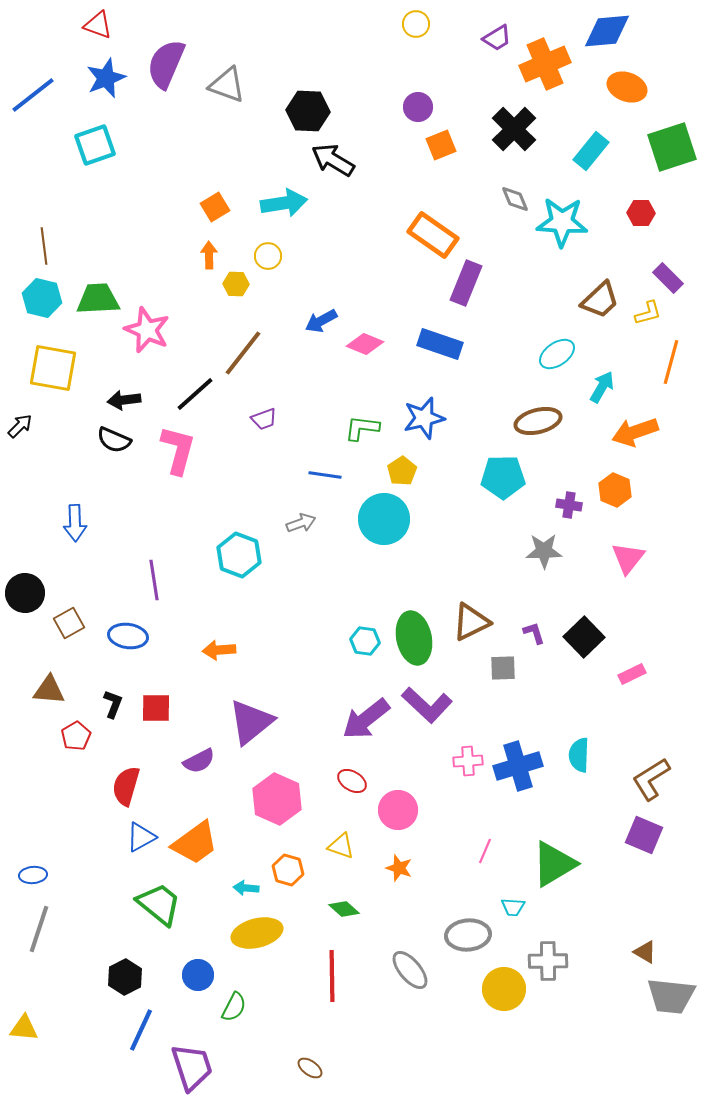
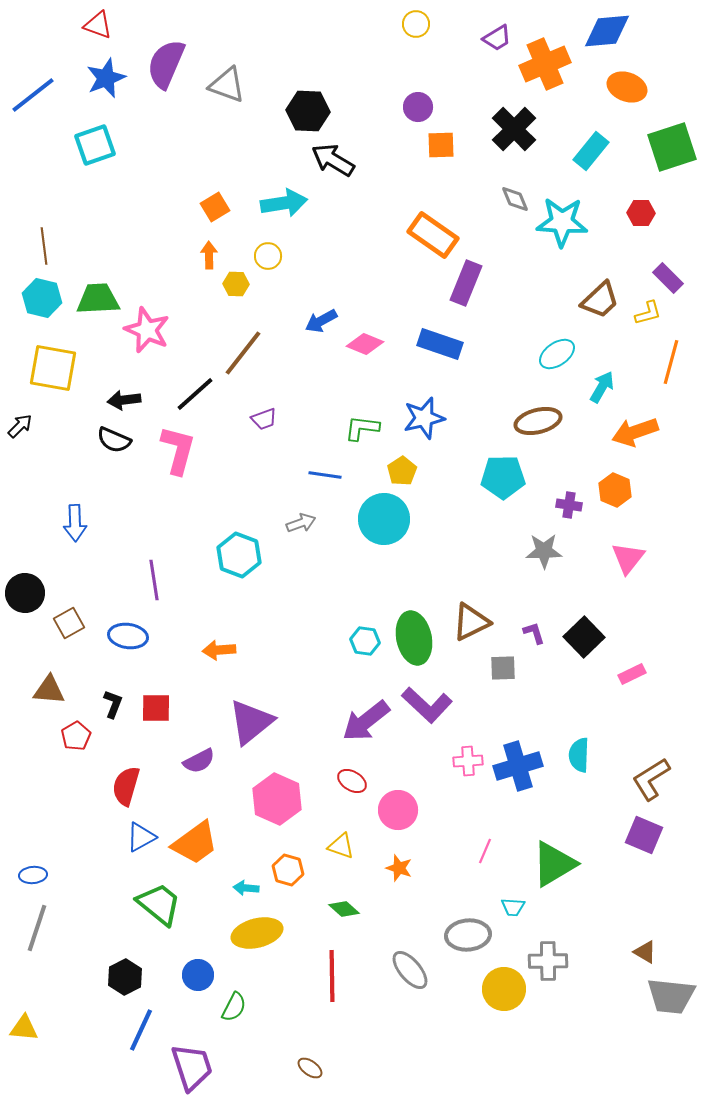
orange square at (441, 145): rotated 20 degrees clockwise
purple arrow at (366, 719): moved 2 px down
gray line at (39, 929): moved 2 px left, 1 px up
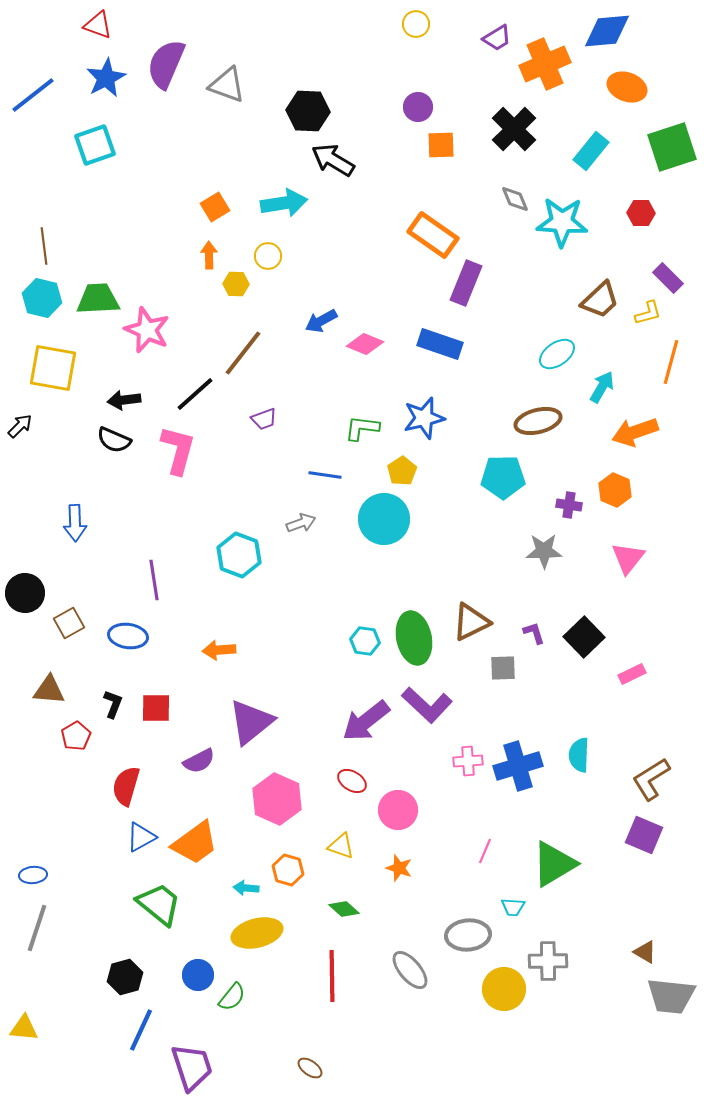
blue star at (106, 78): rotated 6 degrees counterclockwise
black hexagon at (125, 977): rotated 12 degrees clockwise
green semicircle at (234, 1007): moved 2 px left, 10 px up; rotated 12 degrees clockwise
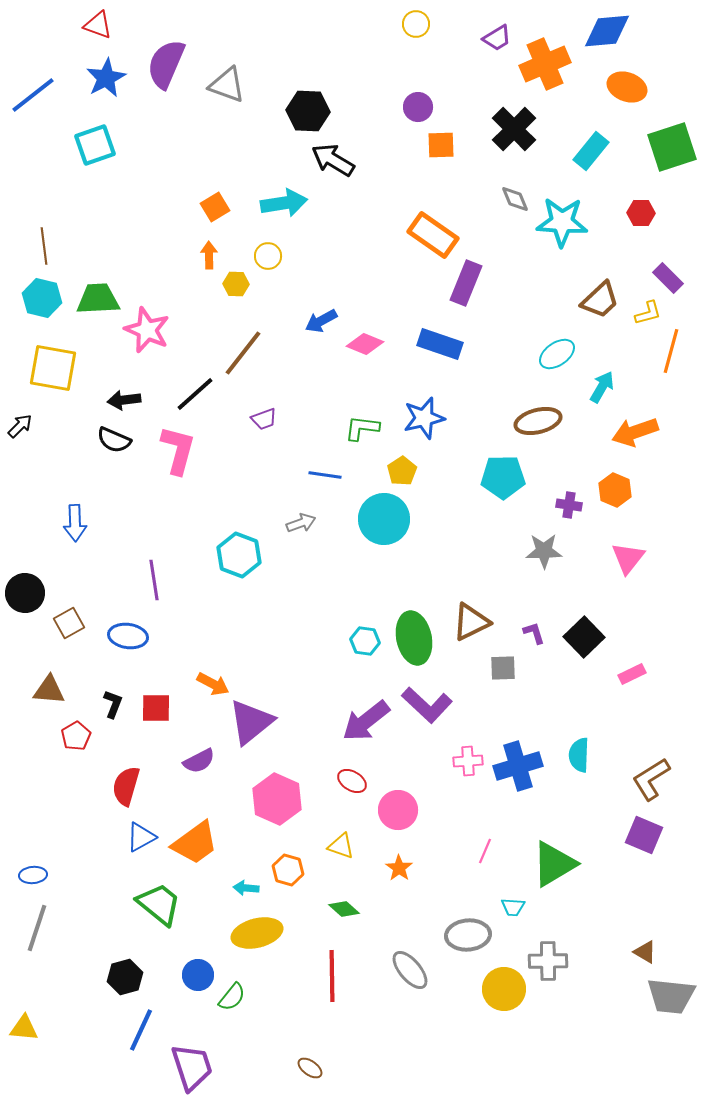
orange line at (671, 362): moved 11 px up
orange arrow at (219, 650): moved 6 px left, 34 px down; rotated 148 degrees counterclockwise
orange star at (399, 868): rotated 16 degrees clockwise
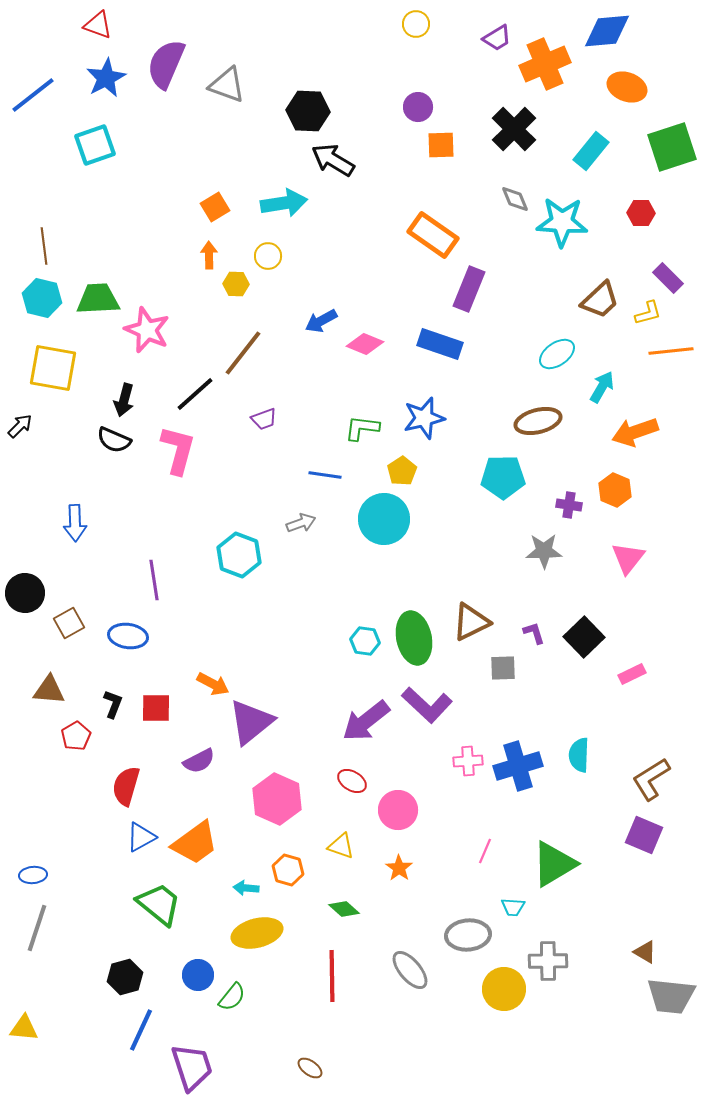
purple rectangle at (466, 283): moved 3 px right, 6 px down
orange line at (671, 351): rotated 69 degrees clockwise
black arrow at (124, 400): rotated 68 degrees counterclockwise
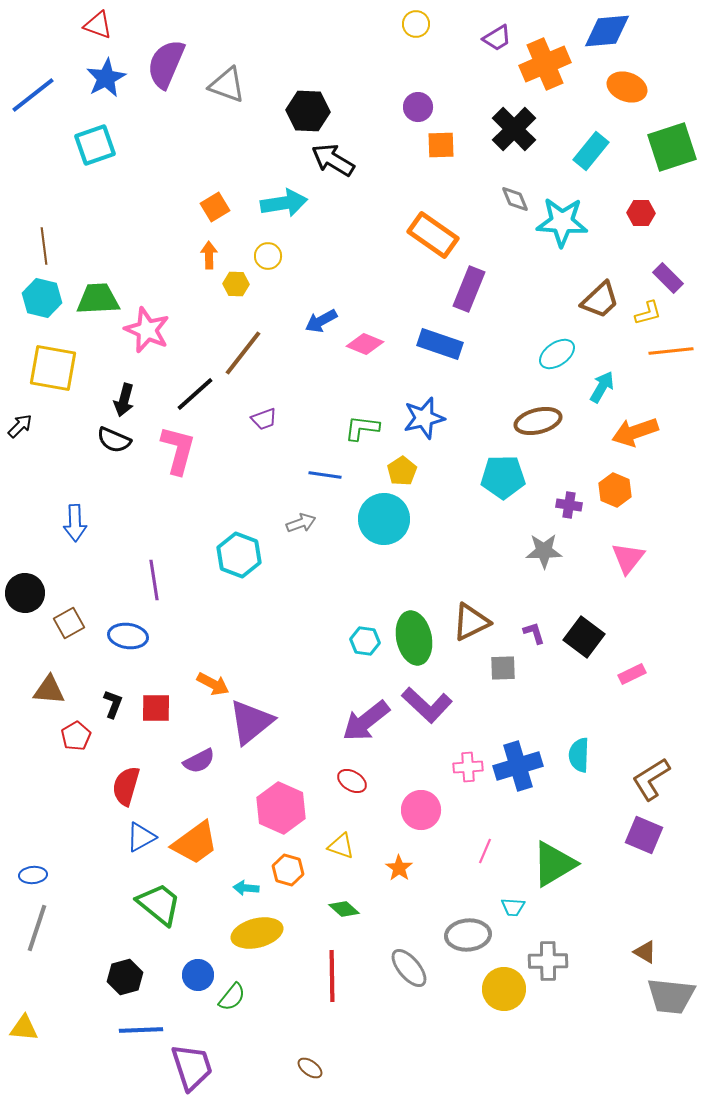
black square at (584, 637): rotated 9 degrees counterclockwise
pink cross at (468, 761): moved 6 px down
pink hexagon at (277, 799): moved 4 px right, 9 px down
pink circle at (398, 810): moved 23 px right
gray ellipse at (410, 970): moved 1 px left, 2 px up
blue line at (141, 1030): rotated 63 degrees clockwise
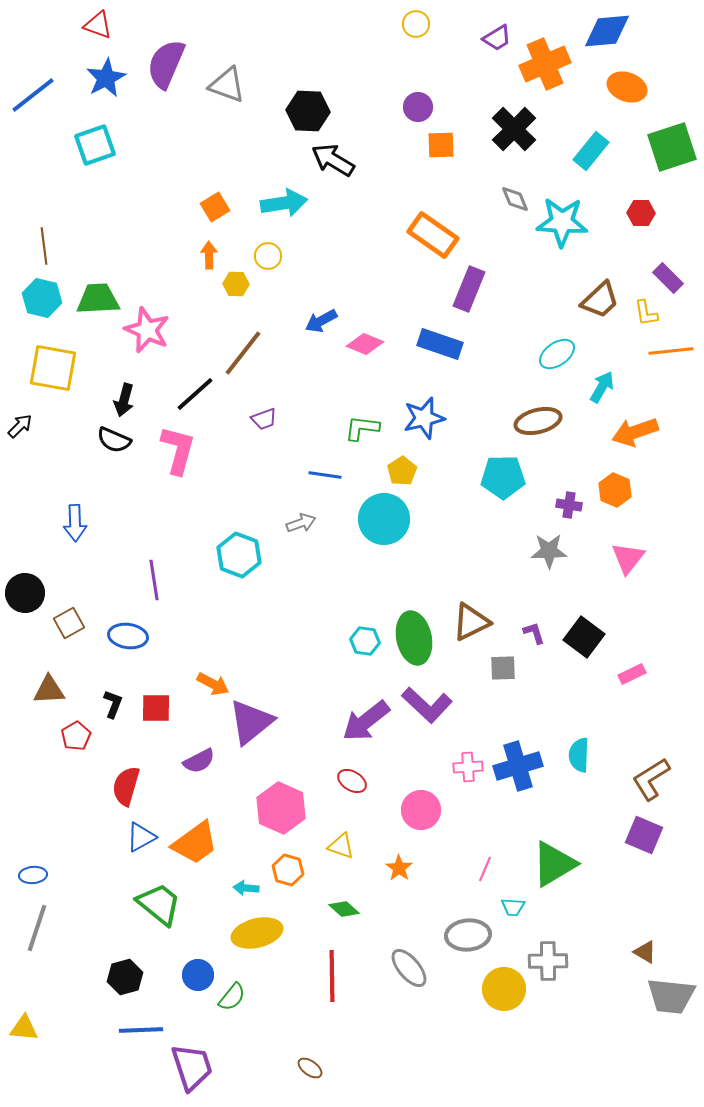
yellow L-shape at (648, 313): moved 2 px left; rotated 96 degrees clockwise
gray star at (544, 551): moved 5 px right
brown triangle at (49, 690): rotated 8 degrees counterclockwise
pink line at (485, 851): moved 18 px down
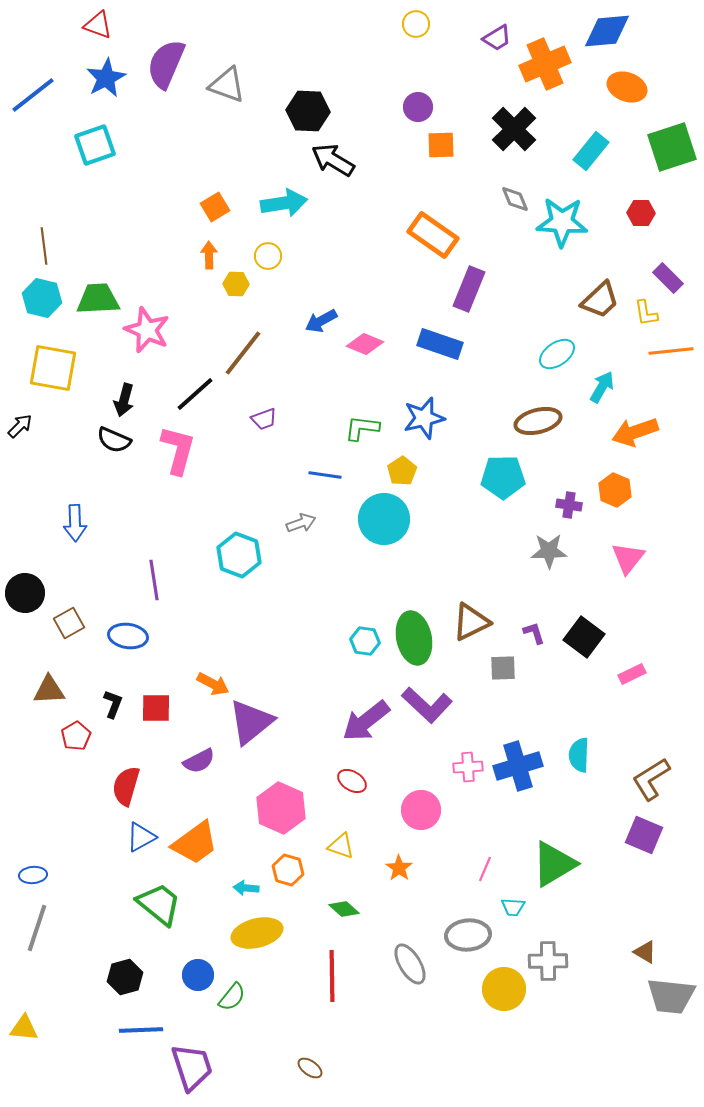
gray ellipse at (409, 968): moved 1 px right, 4 px up; rotated 9 degrees clockwise
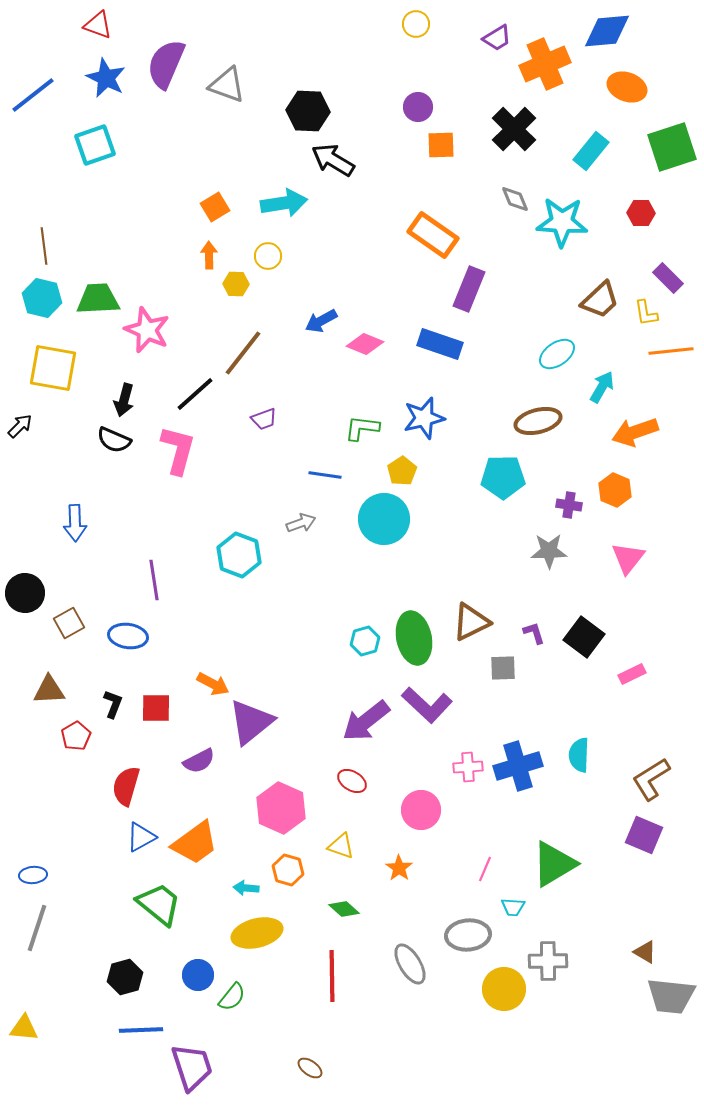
blue star at (106, 78): rotated 18 degrees counterclockwise
cyan hexagon at (365, 641): rotated 24 degrees counterclockwise
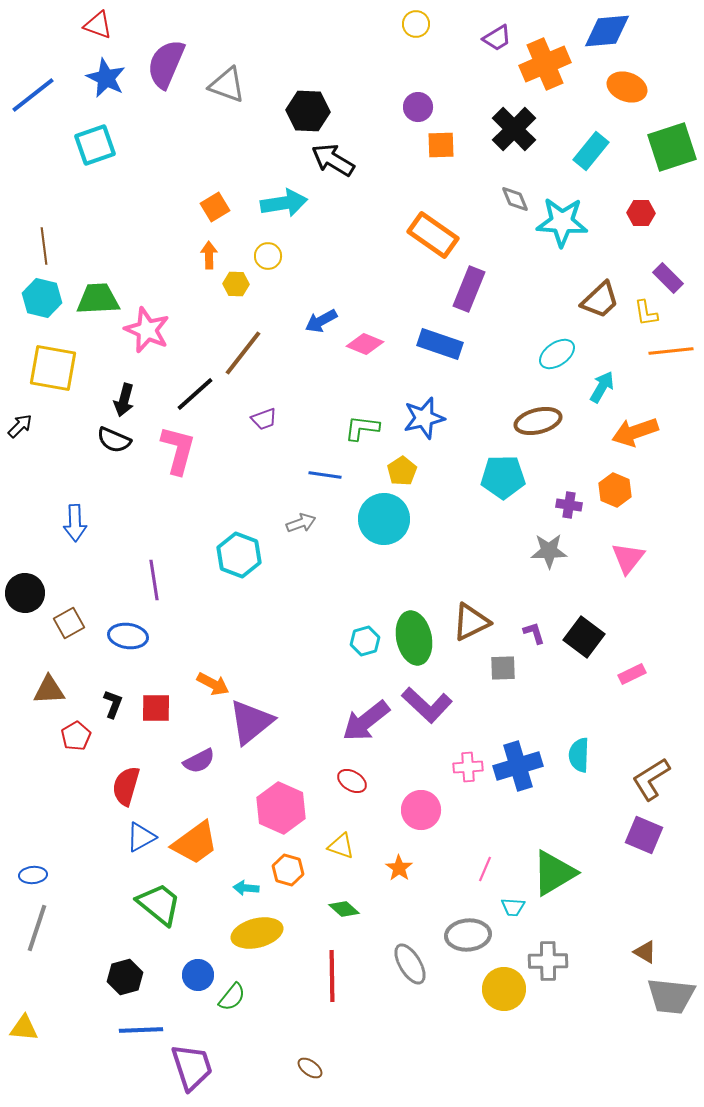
green triangle at (554, 864): moved 9 px down
